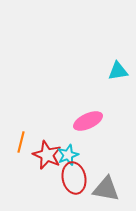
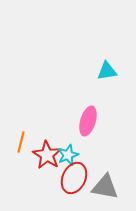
cyan triangle: moved 11 px left
pink ellipse: rotated 48 degrees counterclockwise
red star: rotated 8 degrees clockwise
red ellipse: rotated 36 degrees clockwise
gray triangle: moved 1 px left, 2 px up
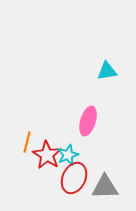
orange line: moved 6 px right
gray triangle: rotated 12 degrees counterclockwise
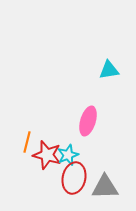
cyan triangle: moved 2 px right, 1 px up
red star: rotated 16 degrees counterclockwise
red ellipse: rotated 12 degrees counterclockwise
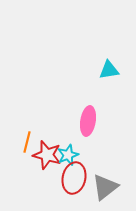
pink ellipse: rotated 8 degrees counterclockwise
gray triangle: rotated 36 degrees counterclockwise
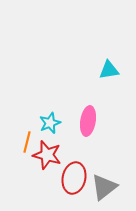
cyan star: moved 18 px left, 32 px up
gray triangle: moved 1 px left
